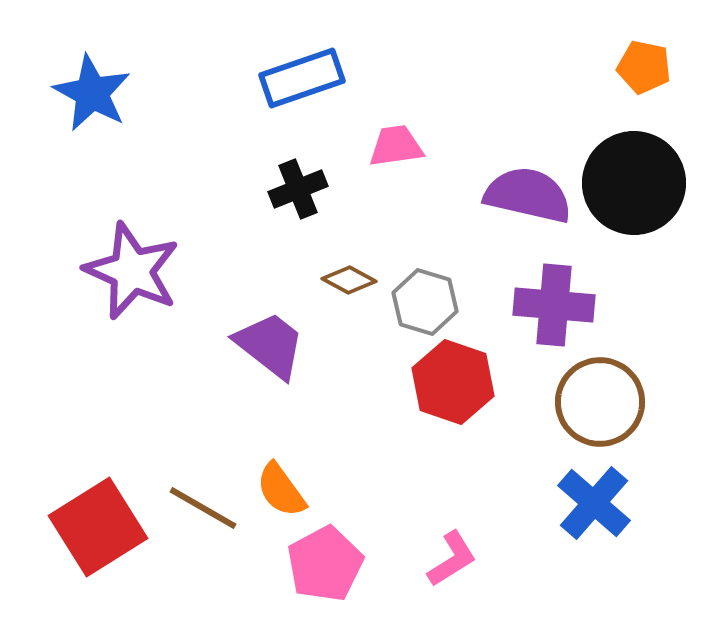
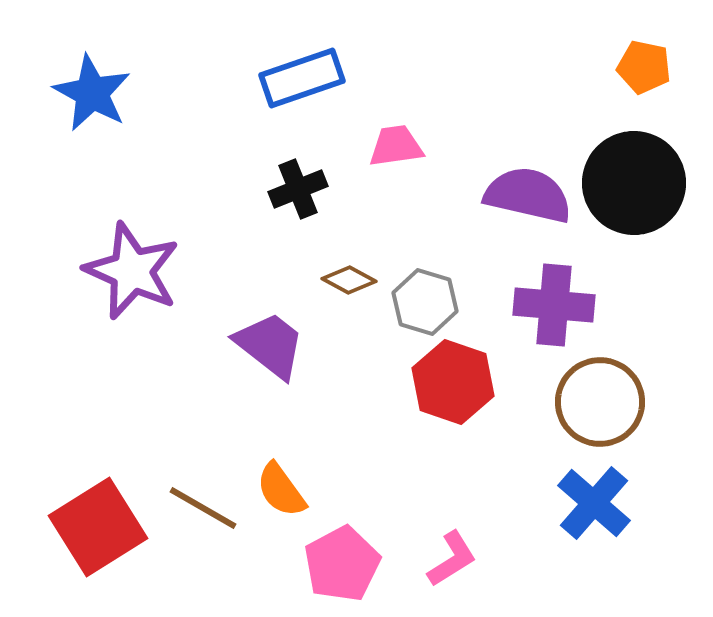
pink pentagon: moved 17 px right
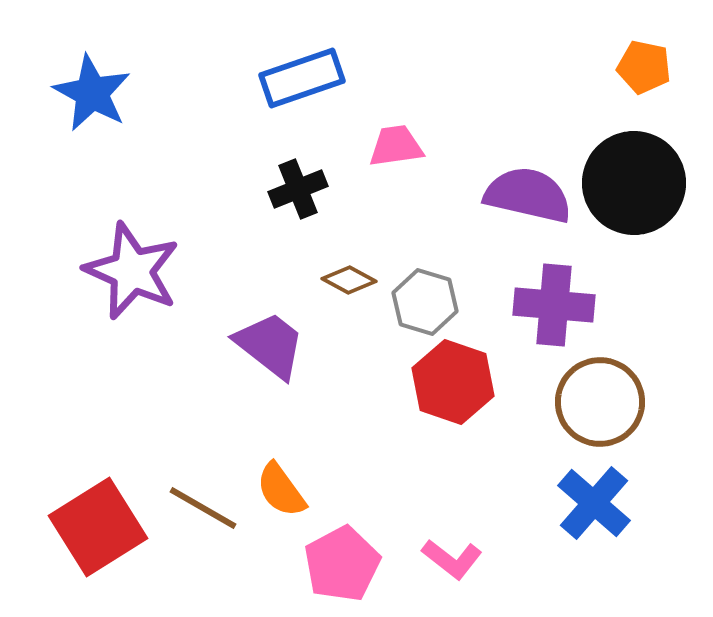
pink L-shape: rotated 70 degrees clockwise
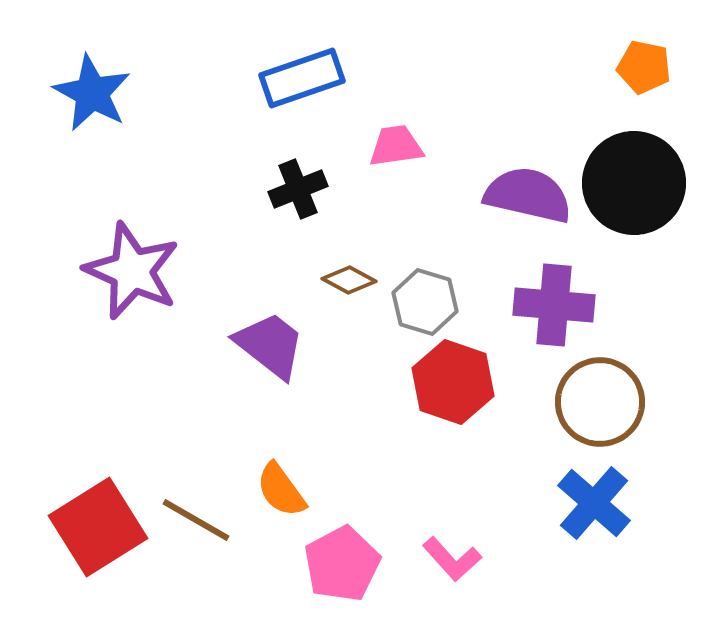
brown line: moved 7 px left, 12 px down
pink L-shape: rotated 10 degrees clockwise
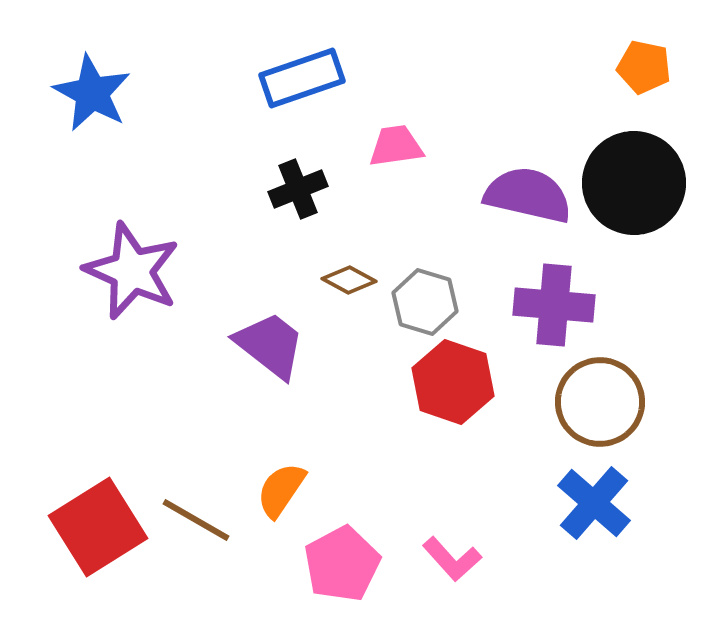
orange semicircle: rotated 70 degrees clockwise
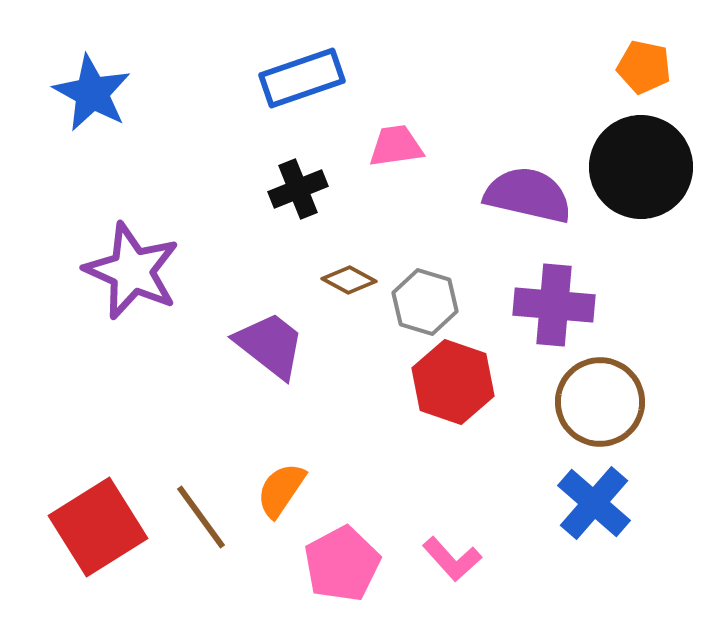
black circle: moved 7 px right, 16 px up
brown line: moved 5 px right, 3 px up; rotated 24 degrees clockwise
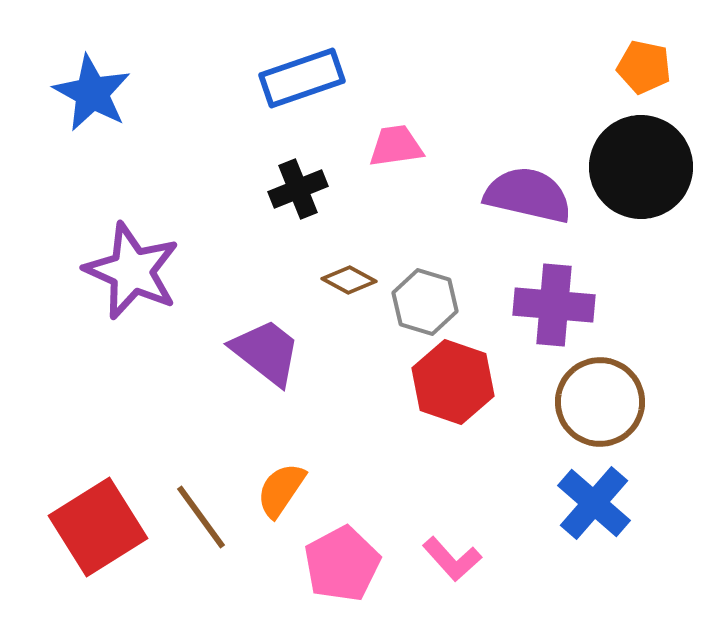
purple trapezoid: moved 4 px left, 7 px down
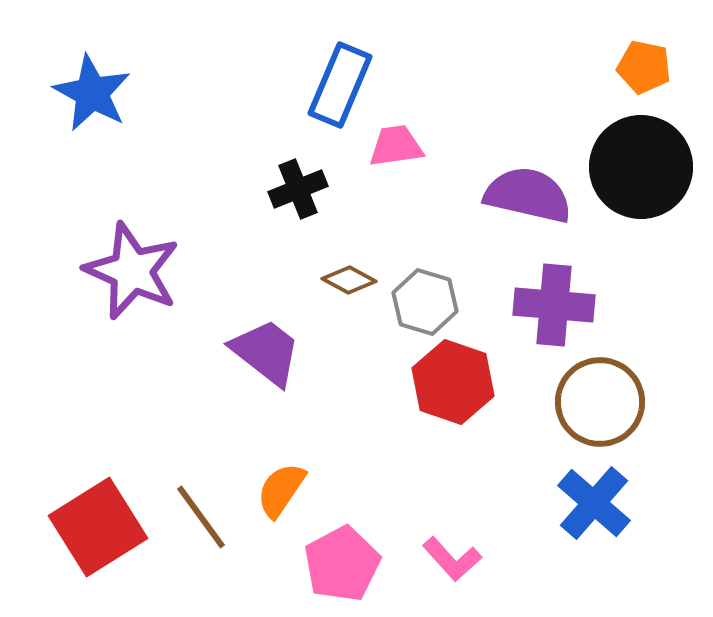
blue rectangle: moved 38 px right, 7 px down; rotated 48 degrees counterclockwise
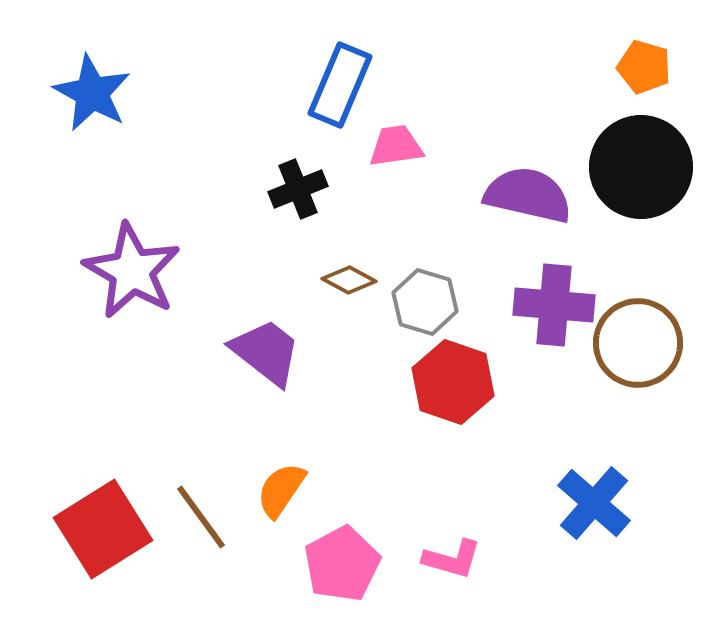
orange pentagon: rotated 4 degrees clockwise
purple star: rotated 6 degrees clockwise
brown circle: moved 38 px right, 59 px up
red square: moved 5 px right, 2 px down
pink L-shape: rotated 32 degrees counterclockwise
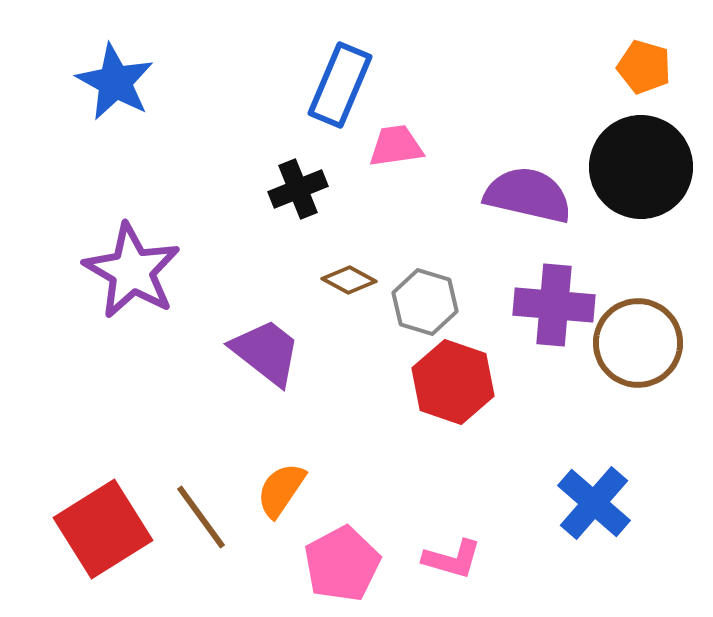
blue star: moved 23 px right, 11 px up
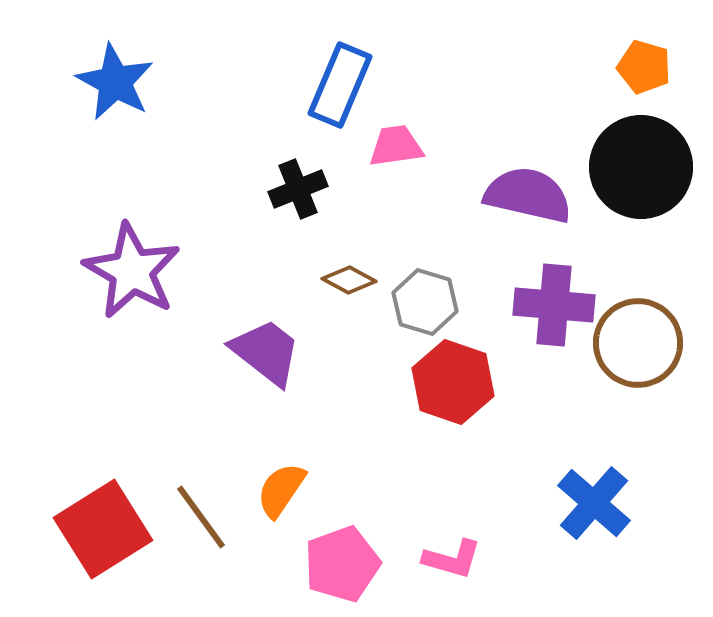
pink pentagon: rotated 8 degrees clockwise
